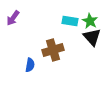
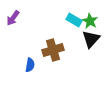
cyan rectangle: moved 4 px right, 1 px up; rotated 21 degrees clockwise
black triangle: moved 1 px left, 2 px down; rotated 24 degrees clockwise
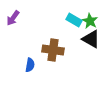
black triangle: rotated 42 degrees counterclockwise
brown cross: rotated 25 degrees clockwise
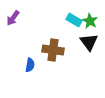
black triangle: moved 2 px left, 3 px down; rotated 24 degrees clockwise
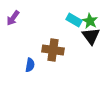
black triangle: moved 2 px right, 6 px up
